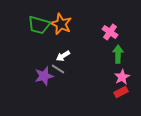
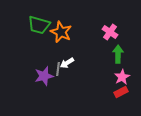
orange star: moved 8 px down
white arrow: moved 4 px right, 7 px down
gray line: rotated 64 degrees clockwise
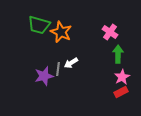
white arrow: moved 4 px right
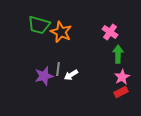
white arrow: moved 12 px down
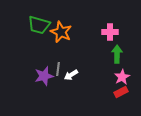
pink cross: rotated 35 degrees counterclockwise
green arrow: moved 1 px left
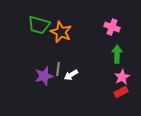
pink cross: moved 2 px right, 5 px up; rotated 21 degrees clockwise
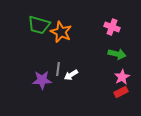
green arrow: rotated 102 degrees clockwise
purple star: moved 2 px left, 4 px down; rotated 12 degrees clockwise
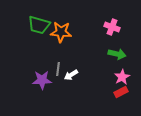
orange star: rotated 20 degrees counterclockwise
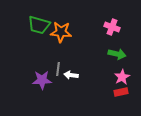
white arrow: rotated 40 degrees clockwise
red rectangle: rotated 16 degrees clockwise
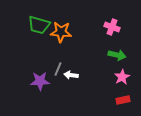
green arrow: moved 1 px down
gray line: rotated 16 degrees clockwise
purple star: moved 2 px left, 1 px down
red rectangle: moved 2 px right, 8 px down
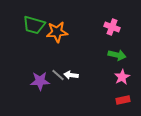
green trapezoid: moved 5 px left
orange star: moved 4 px left; rotated 10 degrees counterclockwise
gray line: moved 6 px down; rotated 72 degrees counterclockwise
